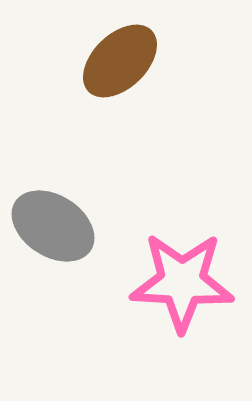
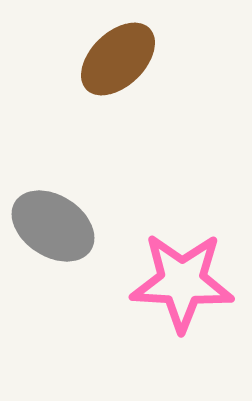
brown ellipse: moved 2 px left, 2 px up
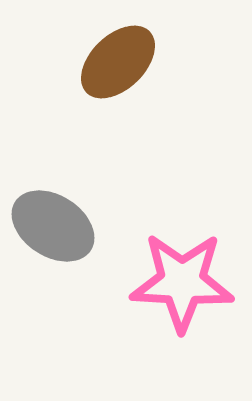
brown ellipse: moved 3 px down
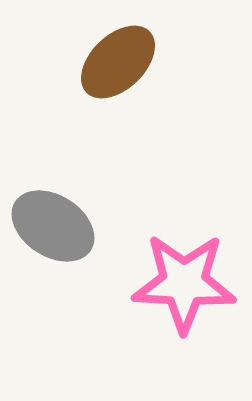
pink star: moved 2 px right, 1 px down
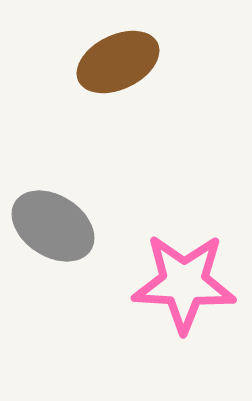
brown ellipse: rotated 18 degrees clockwise
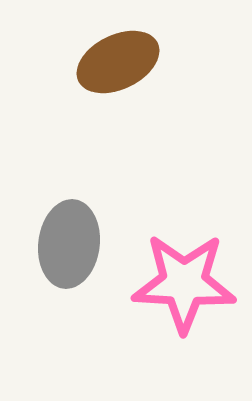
gray ellipse: moved 16 px right, 18 px down; rotated 64 degrees clockwise
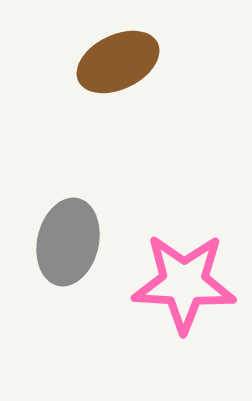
gray ellipse: moved 1 px left, 2 px up; rotated 6 degrees clockwise
